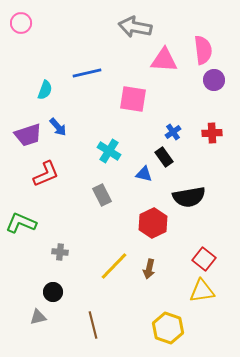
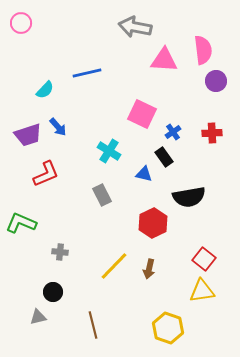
purple circle: moved 2 px right, 1 px down
cyan semicircle: rotated 24 degrees clockwise
pink square: moved 9 px right, 15 px down; rotated 16 degrees clockwise
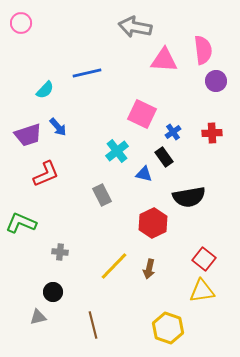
cyan cross: moved 8 px right; rotated 20 degrees clockwise
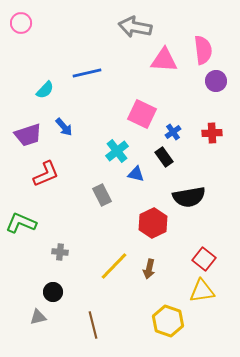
blue arrow: moved 6 px right
blue triangle: moved 8 px left
yellow hexagon: moved 7 px up
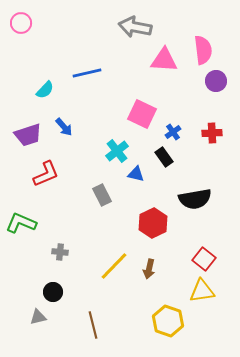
black semicircle: moved 6 px right, 2 px down
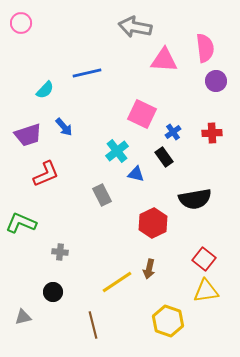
pink semicircle: moved 2 px right, 2 px up
yellow line: moved 3 px right, 16 px down; rotated 12 degrees clockwise
yellow triangle: moved 4 px right
gray triangle: moved 15 px left
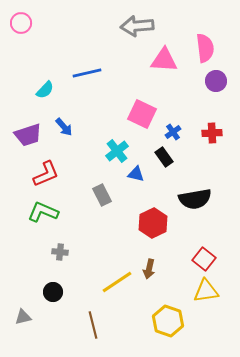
gray arrow: moved 2 px right, 1 px up; rotated 16 degrees counterclockwise
green L-shape: moved 22 px right, 11 px up
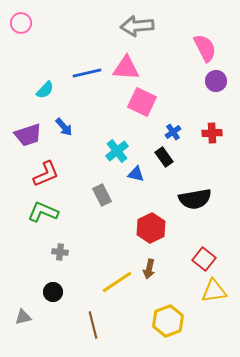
pink semicircle: rotated 20 degrees counterclockwise
pink triangle: moved 38 px left, 8 px down
pink square: moved 12 px up
red hexagon: moved 2 px left, 5 px down
yellow triangle: moved 8 px right
yellow hexagon: rotated 20 degrees clockwise
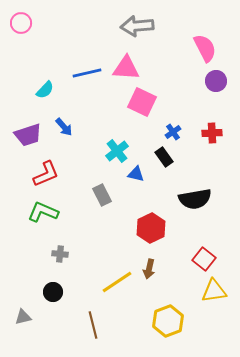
gray cross: moved 2 px down
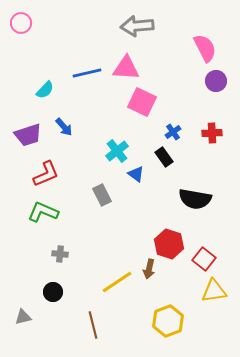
blue triangle: rotated 24 degrees clockwise
black semicircle: rotated 20 degrees clockwise
red hexagon: moved 18 px right, 16 px down; rotated 16 degrees counterclockwise
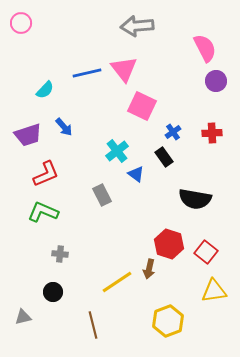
pink triangle: moved 2 px left, 1 px down; rotated 48 degrees clockwise
pink square: moved 4 px down
red square: moved 2 px right, 7 px up
